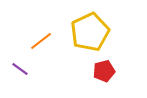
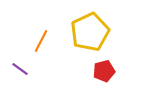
orange line: rotated 25 degrees counterclockwise
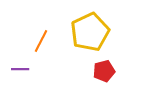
purple line: rotated 36 degrees counterclockwise
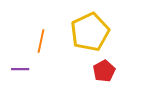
orange line: rotated 15 degrees counterclockwise
red pentagon: rotated 15 degrees counterclockwise
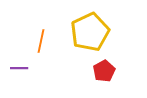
purple line: moved 1 px left, 1 px up
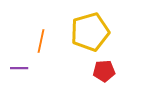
yellow pentagon: rotated 9 degrees clockwise
red pentagon: rotated 25 degrees clockwise
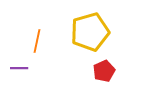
orange line: moved 4 px left
red pentagon: rotated 20 degrees counterclockwise
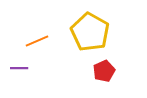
yellow pentagon: rotated 27 degrees counterclockwise
orange line: rotated 55 degrees clockwise
